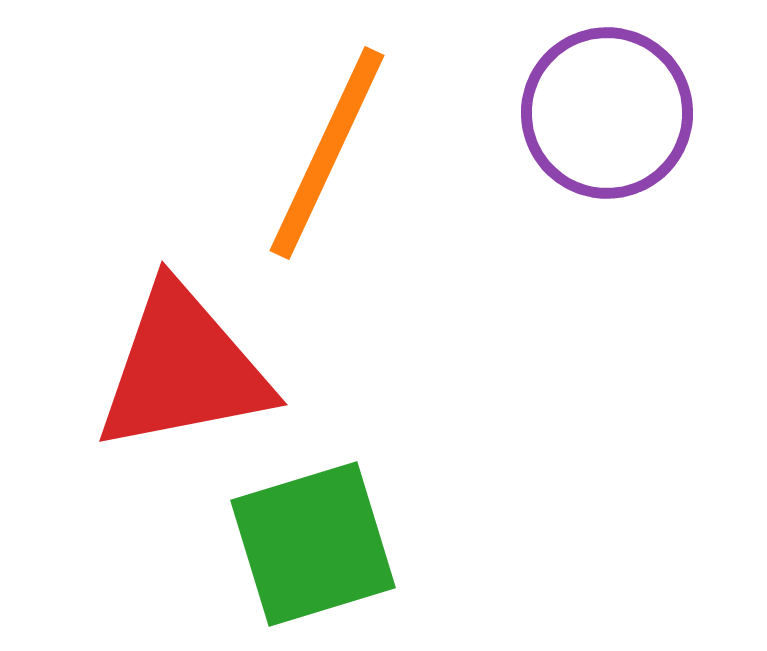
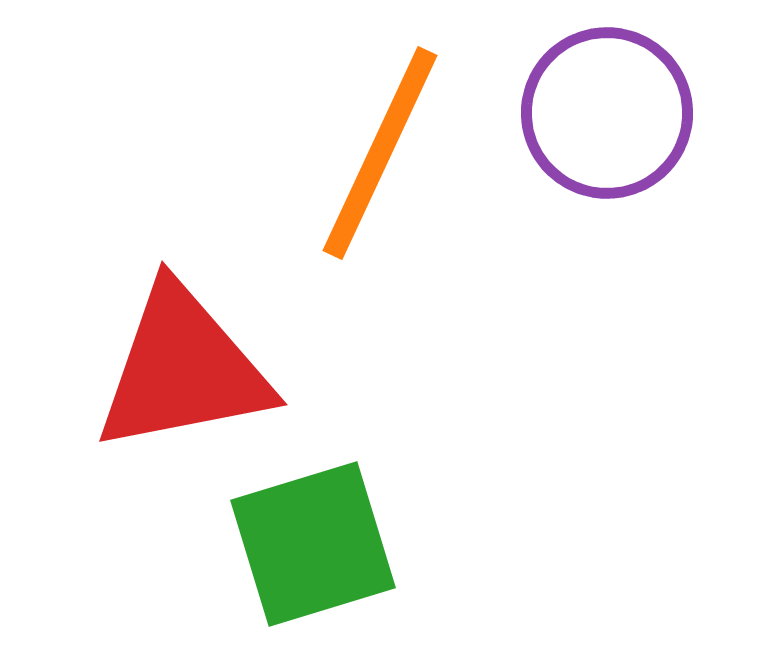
orange line: moved 53 px right
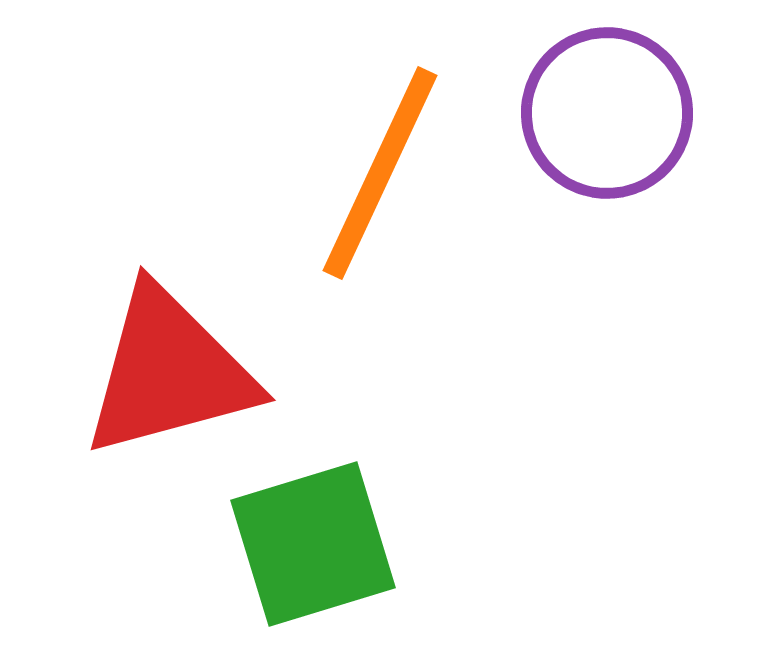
orange line: moved 20 px down
red triangle: moved 14 px left, 3 px down; rotated 4 degrees counterclockwise
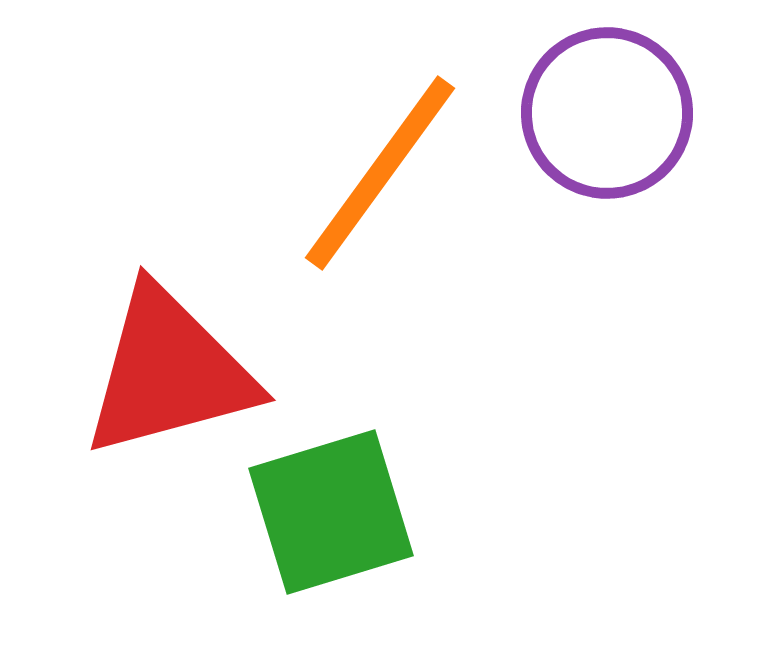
orange line: rotated 11 degrees clockwise
green square: moved 18 px right, 32 px up
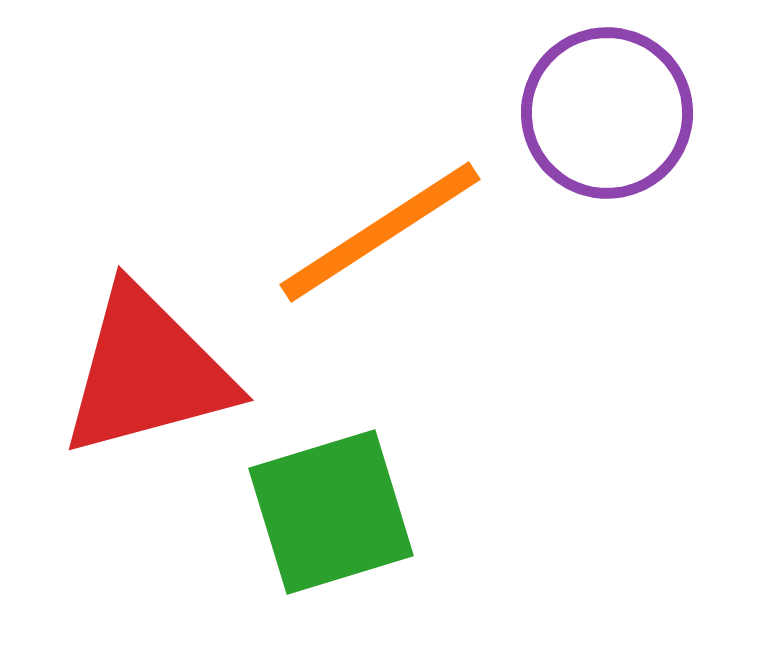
orange line: moved 59 px down; rotated 21 degrees clockwise
red triangle: moved 22 px left
